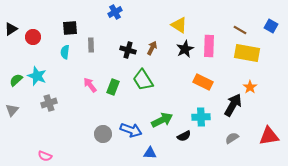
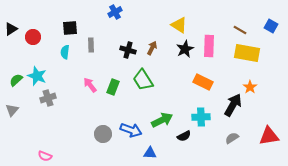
gray cross: moved 1 px left, 5 px up
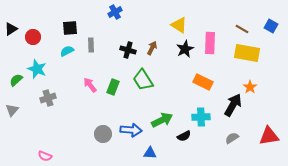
brown line: moved 2 px right, 1 px up
pink rectangle: moved 1 px right, 3 px up
cyan semicircle: moved 2 px right, 1 px up; rotated 56 degrees clockwise
cyan star: moved 7 px up
blue arrow: rotated 15 degrees counterclockwise
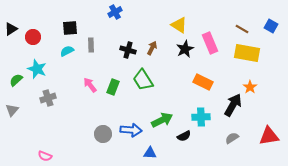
pink rectangle: rotated 25 degrees counterclockwise
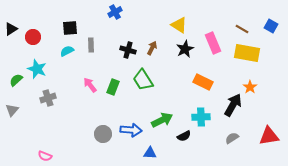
pink rectangle: moved 3 px right
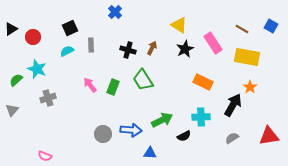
blue cross: rotated 16 degrees counterclockwise
black square: rotated 21 degrees counterclockwise
pink rectangle: rotated 10 degrees counterclockwise
yellow rectangle: moved 4 px down
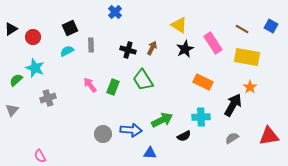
cyan star: moved 2 px left, 1 px up
pink semicircle: moved 5 px left; rotated 40 degrees clockwise
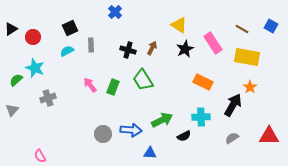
red triangle: rotated 10 degrees clockwise
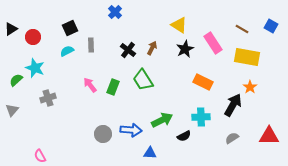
black cross: rotated 21 degrees clockwise
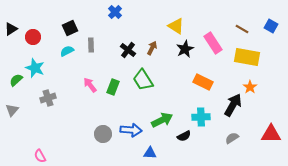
yellow triangle: moved 3 px left, 1 px down
red triangle: moved 2 px right, 2 px up
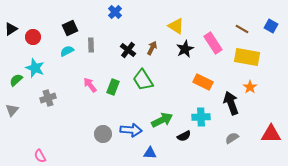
black arrow: moved 2 px left, 2 px up; rotated 50 degrees counterclockwise
